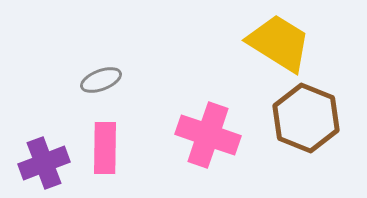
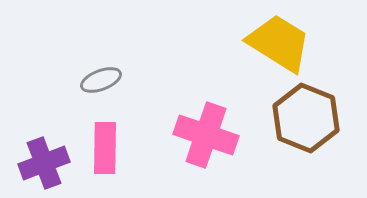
pink cross: moved 2 px left
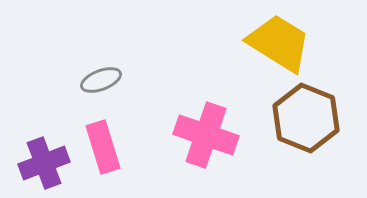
pink rectangle: moved 2 px left, 1 px up; rotated 18 degrees counterclockwise
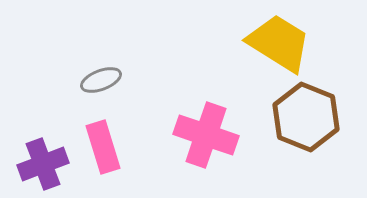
brown hexagon: moved 1 px up
purple cross: moved 1 px left, 1 px down
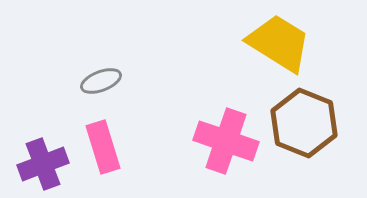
gray ellipse: moved 1 px down
brown hexagon: moved 2 px left, 6 px down
pink cross: moved 20 px right, 6 px down
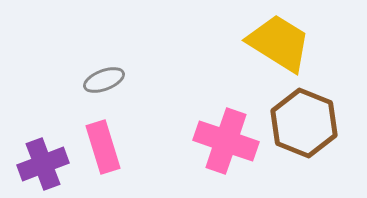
gray ellipse: moved 3 px right, 1 px up
